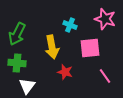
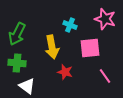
white triangle: rotated 30 degrees counterclockwise
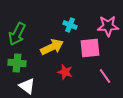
pink star: moved 3 px right, 7 px down; rotated 20 degrees counterclockwise
yellow arrow: rotated 105 degrees counterclockwise
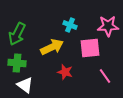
white triangle: moved 2 px left, 1 px up
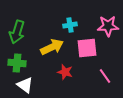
cyan cross: rotated 32 degrees counterclockwise
green arrow: moved 2 px up; rotated 10 degrees counterclockwise
pink square: moved 3 px left
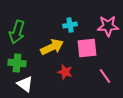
white triangle: moved 1 px up
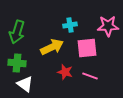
pink line: moved 15 px left; rotated 35 degrees counterclockwise
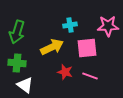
white triangle: moved 1 px down
